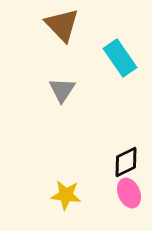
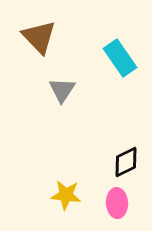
brown triangle: moved 23 px left, 12 px down
pink ellipse: moved 12 px left, 10 px down; rotated 20 degrees clockwise
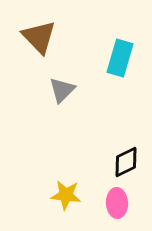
cyan rectangle: rotated 51 degrees clockwise
gray triangle: rotated 12 degrees clockwise
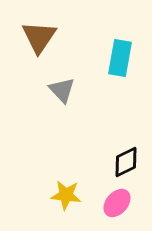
brown triangle: rotated 18 degrees clockwise
cyan rectangle: rotated 6 degrees counterclockwise
gray triangle: rotated 28 degrees counterclockwise
pink ellipse: rotated 44 degrees clockwise
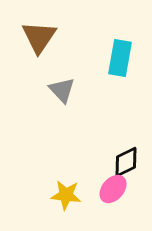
pink ellipse: moved 4 px left, 14 px up
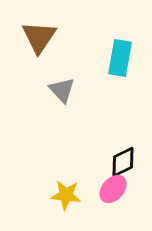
black diamond: moved 3 px left
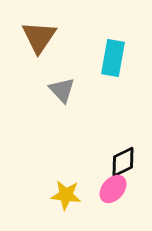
cyan rectangle: moved 7 px left
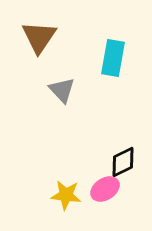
pink ellipse: moved 8 px left; rotated 16 degrees clockwise
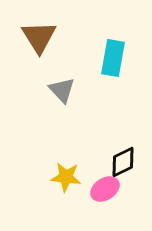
brown triangle: rotated 6 degrees counterclockwise
yellow star: moved 18 px up
